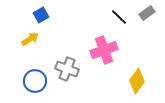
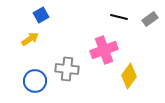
gray rectangle: moved 3 px right, 6 px down
black line: rotated 30 degrees counterclockwise
gray cross: rotated 15 degrees counterclockwise
yellow diamond: moved 8 px left, 5 px up
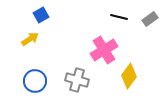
pink cross: rotated 12 degrees counterclockwise
gray cross: moved 10 px right, 11 px down; rotated 10 degrees clockwise
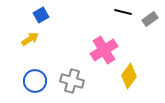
black line: moved 4 px right, 5 px up
gray cross: moved 5 px left, 1 px down
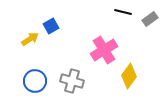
blue square: moved 10 px right, 11 px down
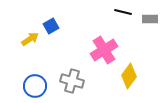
gray rectangle: rotated 35 degrees clockwise
blue circle: moved 5 px down
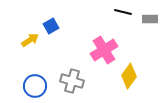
yellow arrow: moved 1 px down
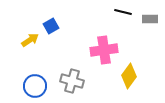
pink cross: rotated 24 degrees clockwise
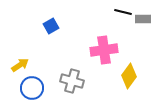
gray rectangle: moved 7 px left
yellow arrow: moved 10 px left, 25 px down
blue circle: moved 3 px left, 2 px down
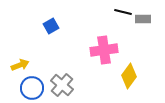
yellow arrow: rotated 12 degrees clockwise
gray cross: moved 10 px left, 4 px down; rotated 25 degrees clockwise
